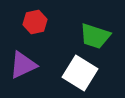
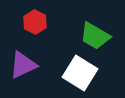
red hexagon: rotated 20 degrees counterclockwise
green trapezoid: rotated 12 degrees clockwise
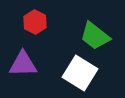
green trapezoid: rotated 8 degrees clockwise
purple triangle: moved 1 px up; rotated 24 degrees clockwise
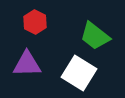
purple triangle: moved 4 px right
white square: moved 1 px left
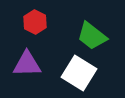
green trapezoid: moved 3 px left
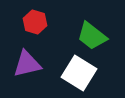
red hexagon: rotated 10 degrees counterclockwise
purple triangle: rotated 12 degrees counterclockwise
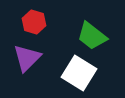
red hexagon: moved 1 px left
purple triangle: moved 6 px up; rotated 32 degrees counterclockwise
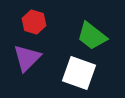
white square: rotated 12 degrees counterclockwise
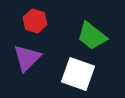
red hexagon: moved 1 px right, 1 px up
white square: moved 1 px left, 1 px down
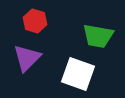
green trapezoid: moved 6 px right; rotated 28 degrees counterclockwise
